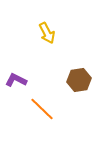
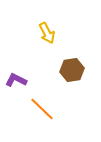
brown hexagon: moved 7 px left, 10 px up
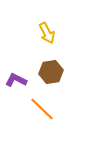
brown hexagon: moved 21 px left, 2 px down
